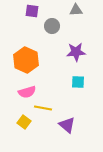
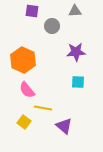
gray triangle: moved 1 px left, 1 px down
orange hexagon: moved 3 px left
pink semicircle: moved 2 px up; rotated 66 degrees clockwise
purple triangle: moved 3 px left, 1 px down
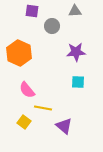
orange hexagon: moved 4 px left, 7 px up
